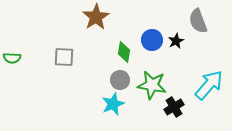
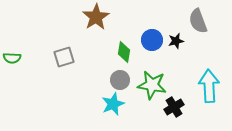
black star: rotated 14 degrees clockwise
gray square: rotated 20 degrees counterclockwise
cyan arrow: moved 1 px down; rotated 44 degrees counterclockwise
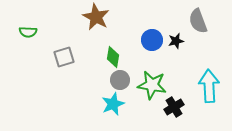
brown star: rotated 12 degrees counterclockwise
green diamond: moved 11 px left, 5 px down
green semicircle: moved 16 px right, 26 px up
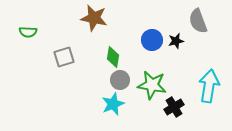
brown star: moved 2 px left, 1 px down; rotated 16 degrees counterclockwise
cyan arrow: rotated 12 degrees clockwise
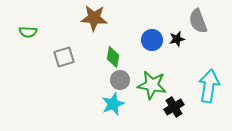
brown star: rotated 8 degrees counterclockwise
black star: moved 1 px right, 2 px up
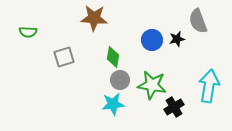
cyan star: rotated 15 degrees clockwise
